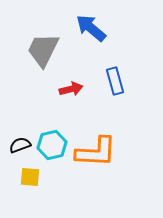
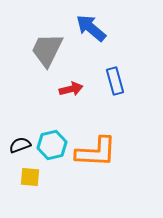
gray trapezoid: moved 4 px right
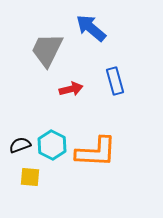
cyan hexagon: rotated 20 degrees counterclockwise
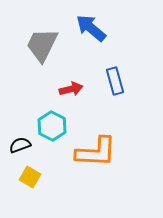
gray trapezoid: moved 5 px left, 5 px up
cyan hexagon: moved 19 px up
yellow square: rotated 25 degrees clockwise
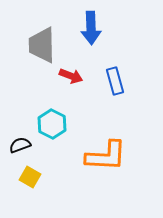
blue arrow: rotated 132 degrees counterclockwise
gray trapezoid: rotated 27 degrees counterclockwise
red arrow: moved 13 px up; rotated 35 degrees clockwise
cyan hexagon: moved 2 px up
orange L-shape: moved 10 px right, 4 px down
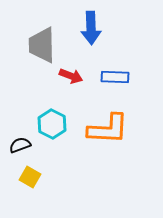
blue rectangle: moved 4 px up; rotated 72 degrees counterclockwise
orange L-shape: moved 2 px right, 27 px up
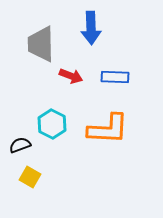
gray trapezoid: moved 1 px left, 1 px up
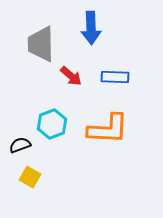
red arrow: rotated 20 degrees clockwise
cyan hexagon: rotated 12 degrees clockwise
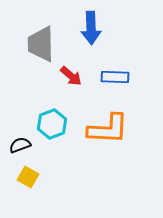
yellow square: moved 2 px left
